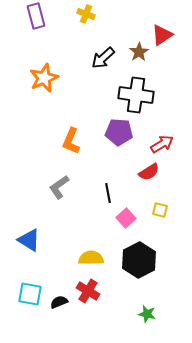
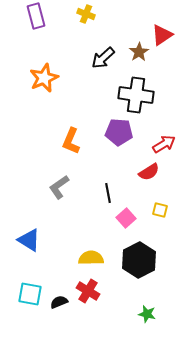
red arrow: moved 2 px right
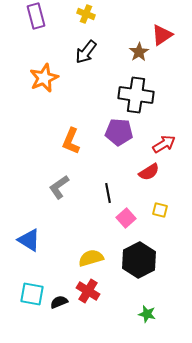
black arrow: moved 17 px left, 6 px up; rotated 10 degrees counterclockwise
yellow semicircle: rotated 15 degrees counterclockwise
cyan square: moved 2 px right
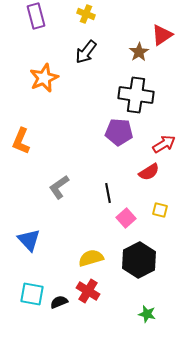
orange L-shape: moved 50 px left
blue triangle: rotated 15 degrees clockwise
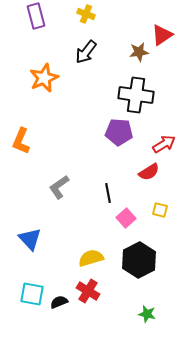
brown star: rotated 24 degrees clockwise
blue triangle: moved 1 px right, 1 px up
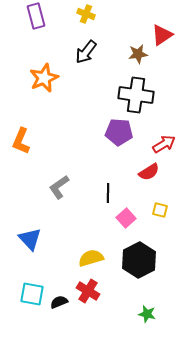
brown star: moved 1 px left, 2 px down
black line: rotated 12 degrees clockwise
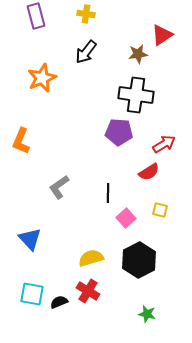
yellow cross: rotated 12 degrees counterclockwise
orange star: moved 2 px left
